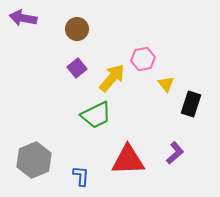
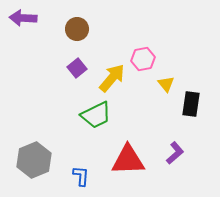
purple arrow: rotated 8 degrees counterclockwise
black rectangle: rotated 10 degrees counterclockwise
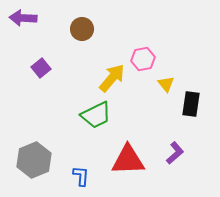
brown circle: moved 5 px right
purple square: moved 36 px left
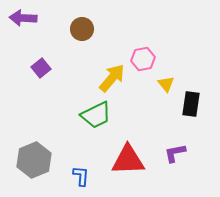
purple L-shape: rotated 150 degrees counterclockwise
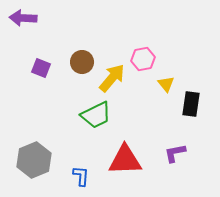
brown circle: moved 33 px down
purple square: rotated 30 degrees counterclockwise
red triangle: moved 3 px left
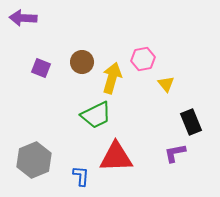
yellow arrow: rotated 24 degrees counterclockwise
black rectangle: moved 18 px down; rotated 30 degrees counterclockwise
red triangle: moved 9 px left, 3 px up
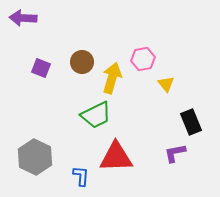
gray hexagon: moved 1 px right, 3 px up; rotated 12 degrees counterclockwise
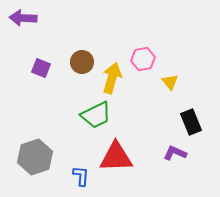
yellow triangle: moved 4 px right, 2 px up
purple L-shape: rotated 35 degrees clockwise
gray hexagon: rotated 16 degrees clockwise
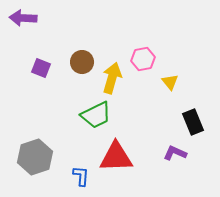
black rectangle: moved 2 px right
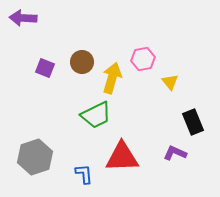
purple square: moved 4 px right
red triangle: moved 6 px right
blue L-shape: moved 3 px right, 2 px up; rotated 10 degrees counterclockwise
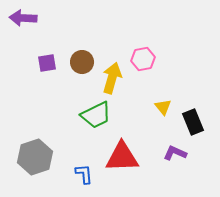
purple square: moved 2 px right, 5 px up; rotated 30 degrees counterclockwise
yellow triangle: moved 7 px left, 25 px down
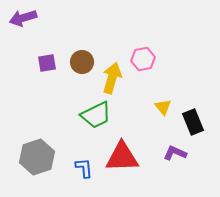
purple arrow: rotated 20 degrees counterclockwise
gray hexagon: moved 2 px right
blue L-shape: moved 6 px up
